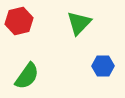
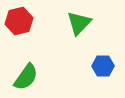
green semicircle: moved 1 px left, 1 px down
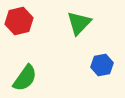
blue hexagon: moved 1 px left, 1 px up; rotated 10 degrees counterclockwise
green semicircle: moved 1 px left, 1 px down
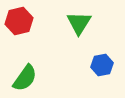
green triangle: rotated 12 degrees counterclockwise
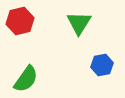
red hexagon: moved 1 px right
green semicircle: moved 1 px right, 1 px down
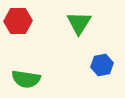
red hexagon: moved 2 px left; rotated 12 degrees clockwise
green semicircle: rotated 64 degrees clockwise
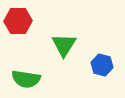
green triangle: moved 15 px left, 22 px down
blue hexagon: rotated 25 degrees clockwise
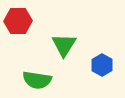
blue hexagon: rotated 15 degrees clockwise
green semicircle: moved 11 px right, 1 px down
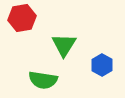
red hexagon: moved 4 px right, 3 px up; rotated 8 degrees counterclockwise
green semicircle: moved 6 px right
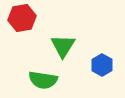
green triangle: moved 1 px left, 1 px down
